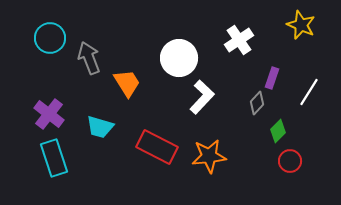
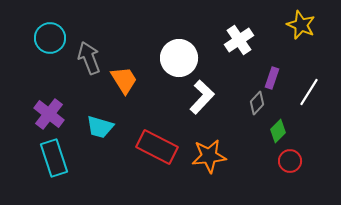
orange trapezoid: moved 3 px left, 3 px up
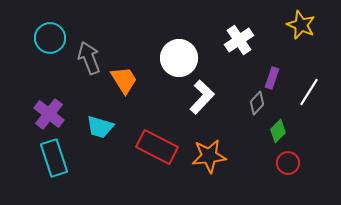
red circle: moved 2 px left, 2 px down
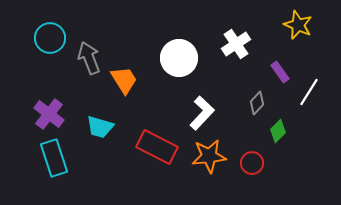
yellow star: moved 3 px left
white cross: moved 3 px left, 4 px down
purple rectangle: moved 8 px right, 6 px up; rotated 55 degrees counterclockwise
white L-shape: moved 16 px down
red circle: moved 36 px left
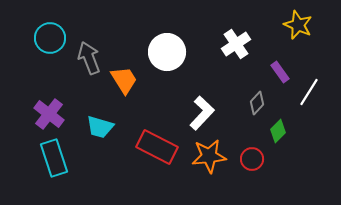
white circle: moved 12 px left, 6 px up
red circle: moved 4 px up
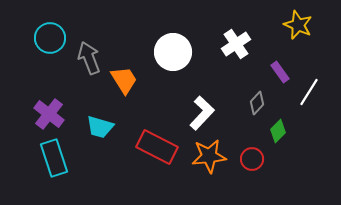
white circle: moved 6 px right
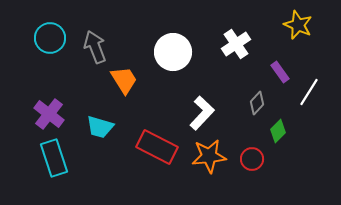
gray arrow: moved 6 px right, 11 px up
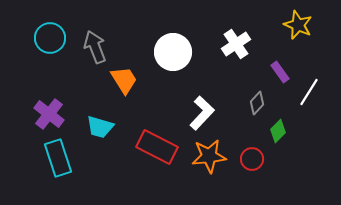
cyan rectangle: moved 4 px right
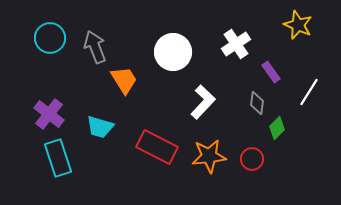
purple rectangle: moved 9 px left
gray diamond: rotated 35 degrees counterclockwise
white L-shape: moved 1 px right, 11 px up
green diamond: moved 1 px left, 3 px up
